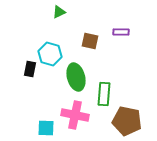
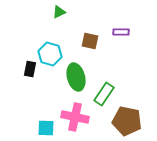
green rectangle: rotated 30 degrees clockwise
pink cross: moved 2 px down
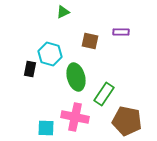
green triangle: moved 4 px right
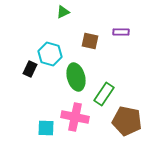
black rectangle: rotated 14 degrees clockwise
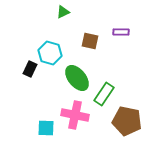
cyan hexagon: moved 1 px up
green ellipse: moved 1 px right, 1 px down; rotated 24 degrees counterclockwise
pink cross: moved 2 px up
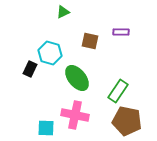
green rectangle: moved 14 px right, 3 px up
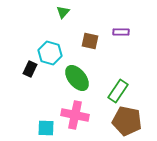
green triangle: rotated 24 degrees counterclockwise
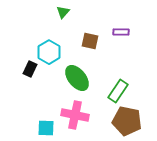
cyan hexagon: moved 1 px left, 1 px up; rotated 15 degrees clockwise
